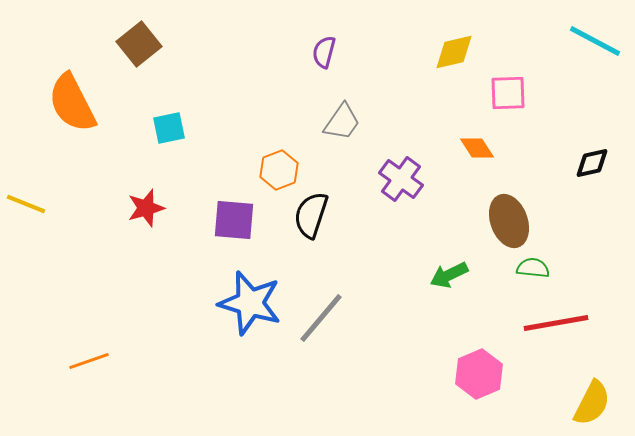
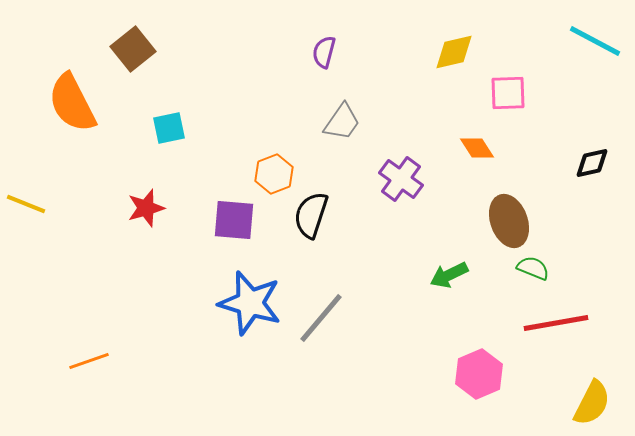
brown square: moved 6 px left, 5 px down
orange hexagon: moved 5 px left, 4 px down
green semicircle: rotated 16 degrees clockwise
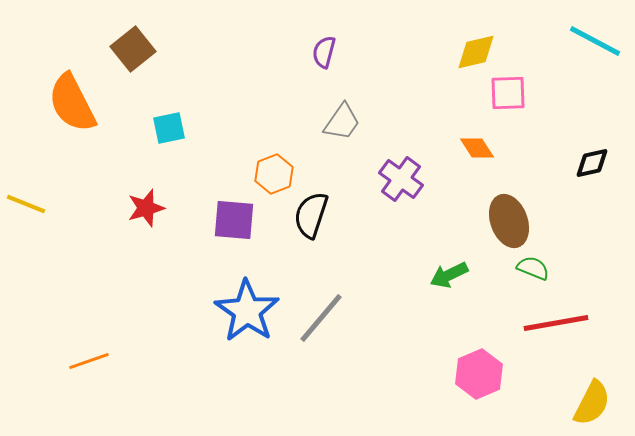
yellow diamond: moved 22 px right
blue star: moved 3 px left, 8 px down; rotated 18 degrees clockwise
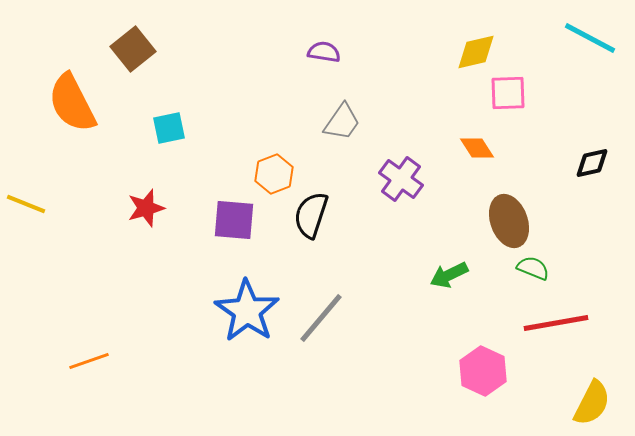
cyan line: moved 5 px left, 3 px up
purple semicircle: rotated 84 degrees clockwise
pink hexagon: moved 4 px right, 3 px up; rotated 12 degrees counterclockwise
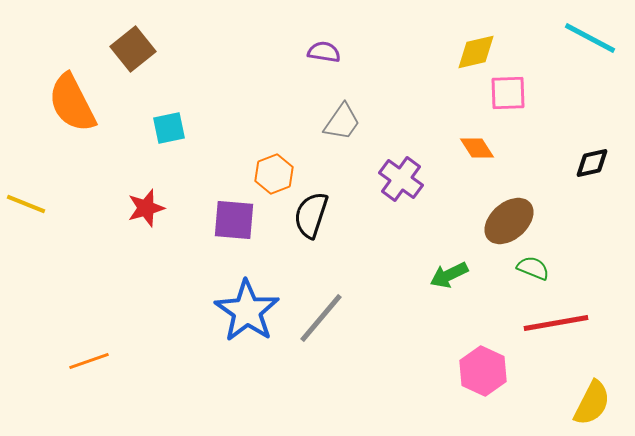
brown ellipse: rotated 69 degrees clockwise
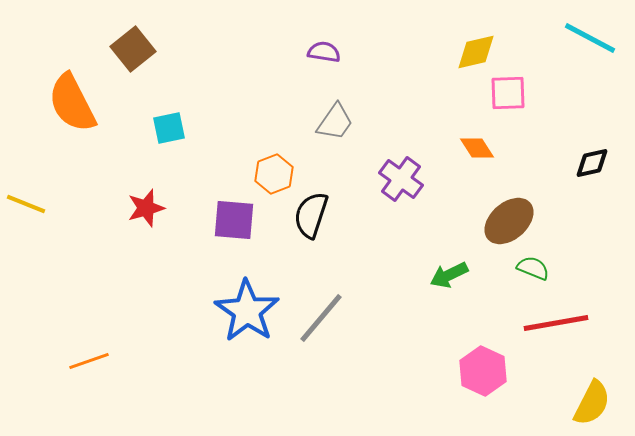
gray trapezoid: moved 7 px left
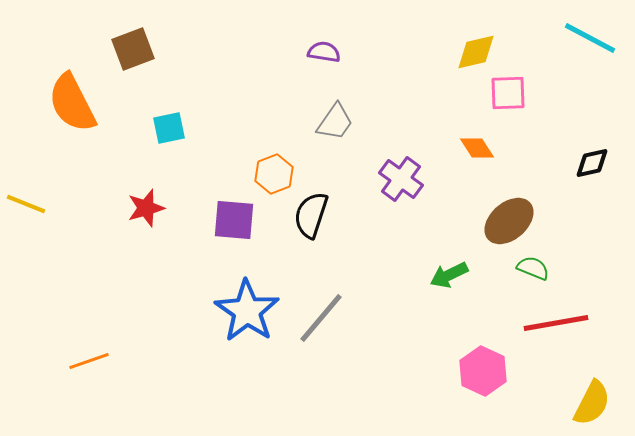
brown square: rotated 18 degrees clockwise
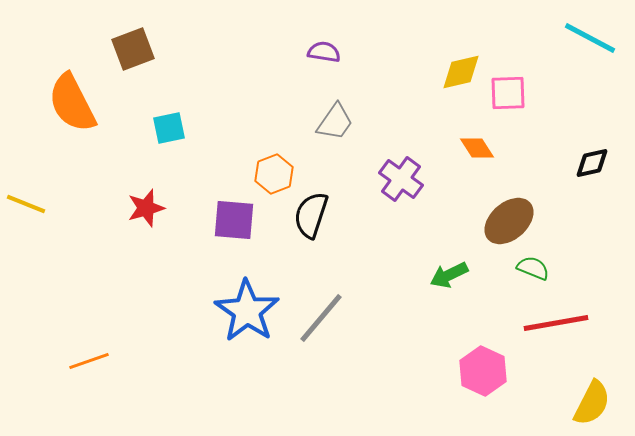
yellow diamond: moved 15 px left, 20 px down
